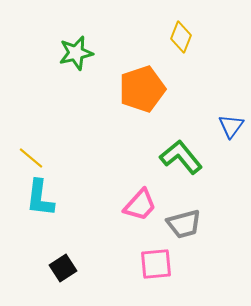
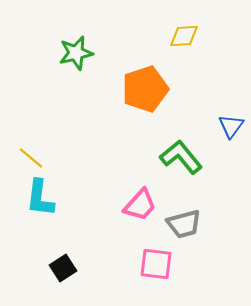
yellow diamond: moved 3 px right, 1 px up; rotated 64 degrees clockwise
orange pentagon: moved 3 px right
pink square: rotated 12 degrees clockwise
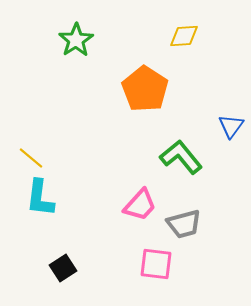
green star: moved 13 px up; rotated 20 degrees counterclockwise
orange pentagon: rotated 21 degrees counterclockwise
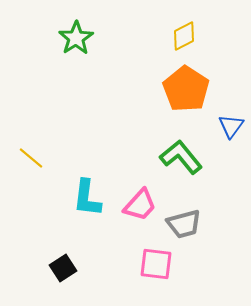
yellow diamond: rotated 24 degrees counterclockwise
green star: moved 2 px up
orange pentagon: moved 41 px right
cyan L-shape: moved 47 px right
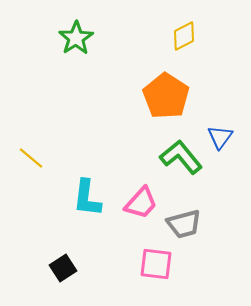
orange pentagon: moved 20 px left, 7 px down
blue triangle: moved 11 px left, 11 px down
pink trapezoid: moved 1 px right, 2 px up
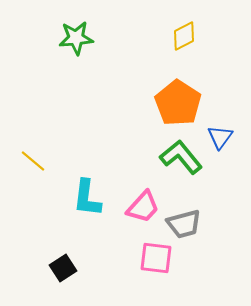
green star: rotated 28 degrees clockwise
orange pentagon: moved 12 px right, 7 px down
yellow line: moved 2 px right, 3 px down
pink trapezoid: moved 2 px right, 4 px down
pink square: moved 6 px up
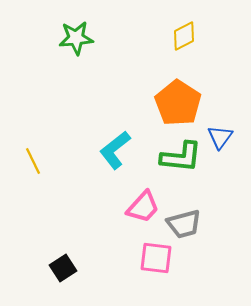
green L-shape: rotated 135 degrees clockwise
yellow line: rotated 24 degrees clockwise
cyan L-shape: moved 28 px right, 48 px up; rotated 45 degrees clockwise
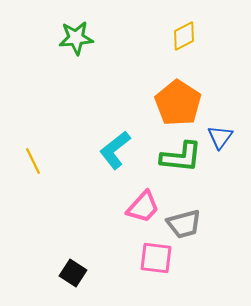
black square: moved 10 px right, 5 px down; rotated 24 degrees counterclockwise
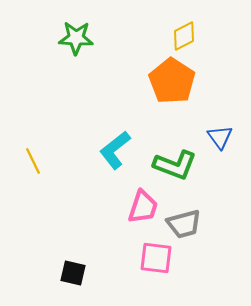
green star: rotated 8 degrees clockwise
orange pentagon: moved 6 px left, 22 px up
blue triangle: rotated 12 degrees counterclockwise
green L-shape: moved 6 px left, 8 px down; rotated 15 degrees clockwise
pink trapezoid: rotated 24 degrees counterclockwise
black square: rotated 20 degrees counterclockwise
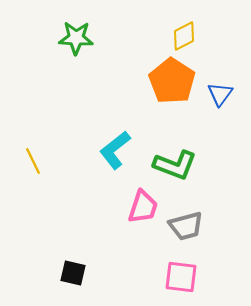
blue triangle: moved 43 px up; rotated 12 degrees clockwise
gray trapezoid: moved 2 px right, 2 px down
pink square: moved 25 px right, 19 px down
